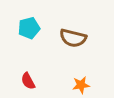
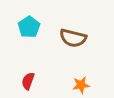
cyan pentagon: moved 1 px up; rotated 20 degrees counterclockwise
red semicircle: rotated 48 degrees clockwise
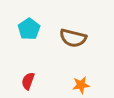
cyan pentagon: moved 2 px down
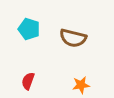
cyan pentagon: rotated 20 degrees counterclockwise
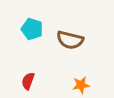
cyan pentagon: moved 3 px right
brown semicircle: moved 3 px left, 2 px down
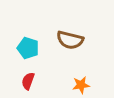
cyan pentagon: moved 4 px left, 19 px down
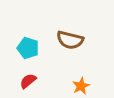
red semicircle: rotated 30 degrees clockwise
orange star: moved 1 px down; rotated 18 degrees counterclockwise
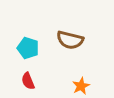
red semicircle: rotated 72 degrees counterclockwise
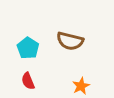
brown semicircle: moved 1 px down
cyan pentagon: rotated 15 degrees clockwise
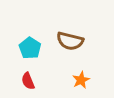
cyan pentagon: moved 2 px right
orange star: moved 6 px up
